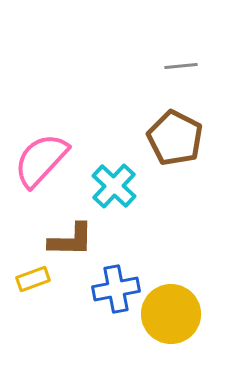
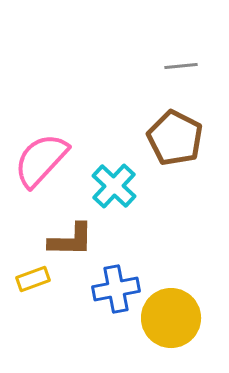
yellow circle: moved 4 px down
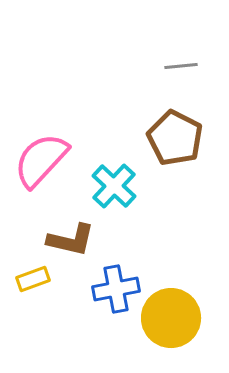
brown L-shape: rotated 12 degrees clockwise
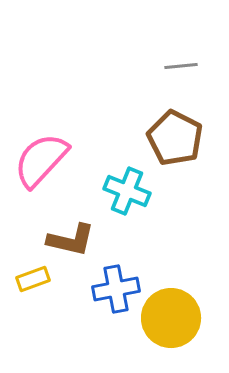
cyan cross: moved 13 px right, 5 px down; rotated 21 degrees counterclockwise
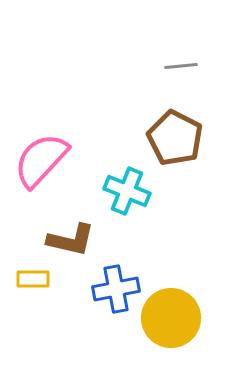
yellow rectangle: rotated 20 degrees clockwise
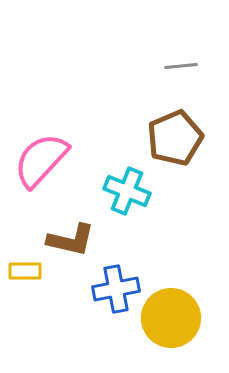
brown pentagon: rotated 22 degrees clockwise
yellow rectangle: moved 8 px left, 8 px up
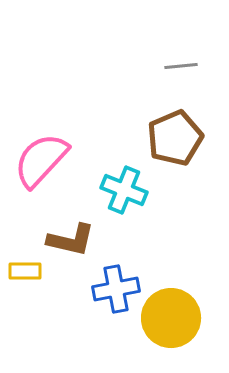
cyan cross: moved 3 px left, 1 px up
